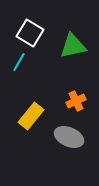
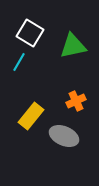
gray ellipse: moved 5 px left, 1 px up
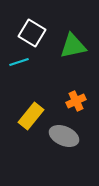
white square: moved 2 px right
cyan line: rotated 42 degrees clockwise
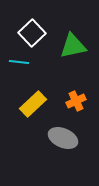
white square: rotated 16 degrees clockwise
cyan line: rotated 24 degrees clockwise
yellow rectangle: moved 2 px right, 12 px up; rotated 8 degrees clockwise
gray ellipse: moved 1 px left, 2 px down
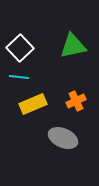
white square: moved 12 px left, 15 px down
cyan line: moved 15 px down
yellow rectangle: rotated 20 degrees clockwise
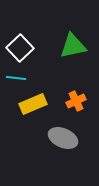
cyan line: moved 3 px left, 1 px down
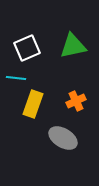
white square: moved 7 px right; rotated 20 degrees clockwise
yellow rectangle: rotated 48 degrees counterclockwise
gray ellipse: rotated 8 degrees clockwise
